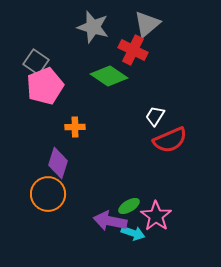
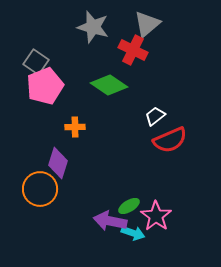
green diamond: moved 9 px down
white trapezoid: rotated 20 degrees clockwise
orange circle: moved 8 px left, 5 px up
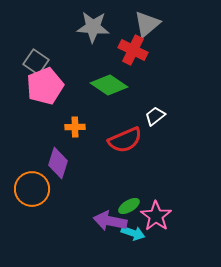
gray star: rotated 12 degrees counterclockwise
red semicircle: moved 45 px left
orange circle: moved 8 px left
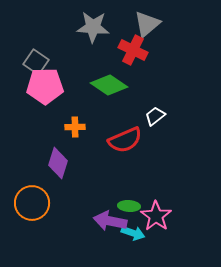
pink pentagon: rotated 21 degrees clockwise
orange circle: moved 14 px down
green ellipse: rotated 35 degrees clockwise
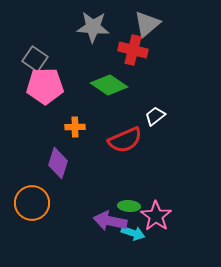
red cross: rotated 12 degrees counterclockwise
gray square: moved 1 px left, 3 px up
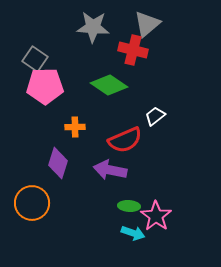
purple arrow: moved 51 px up
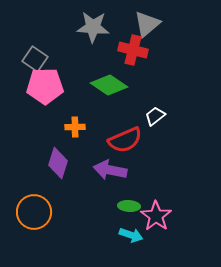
orange circle: moved 2 px right, 9 px down
cyan arrow: moved 2 px left, 2 px down
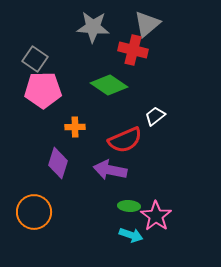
pink pentagon: moved 2 px left, 4 px down
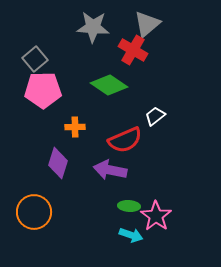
red cross: rotated 16 degrees clockwise
gray square: rotated 15 degrees clockwise
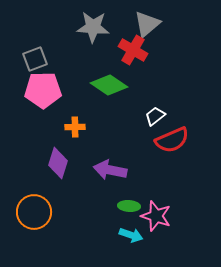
gray square: rotated 20 degrees clockwise
red semicircle: moved 47 px right
pink star: rotated 16 degrees counterclockwise
